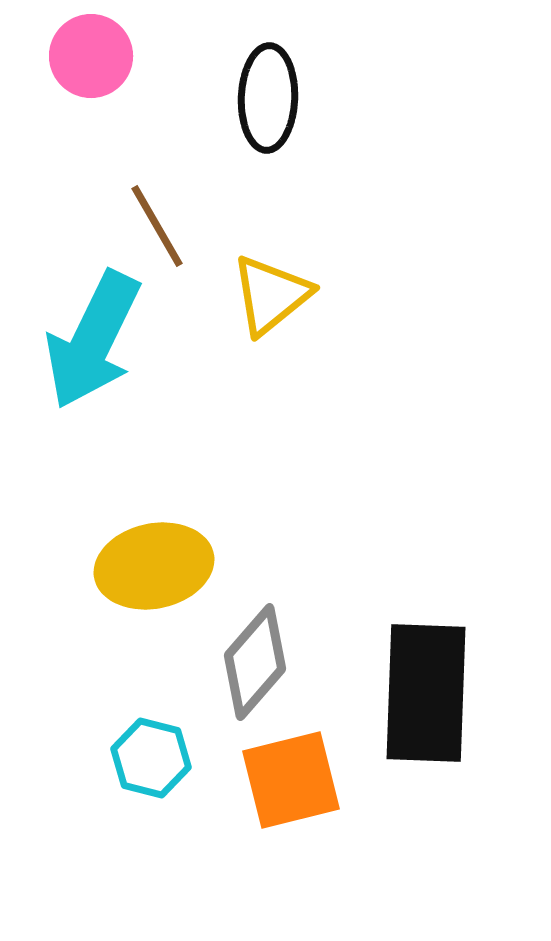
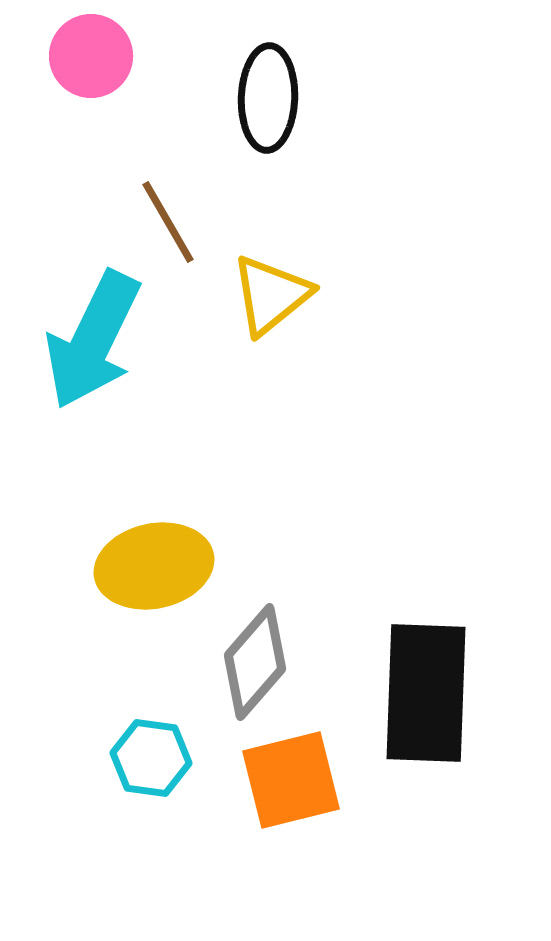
brown line: moved 11 px right, 4 px up
cyan hexagon: rotated 6 degrees counterclockwise
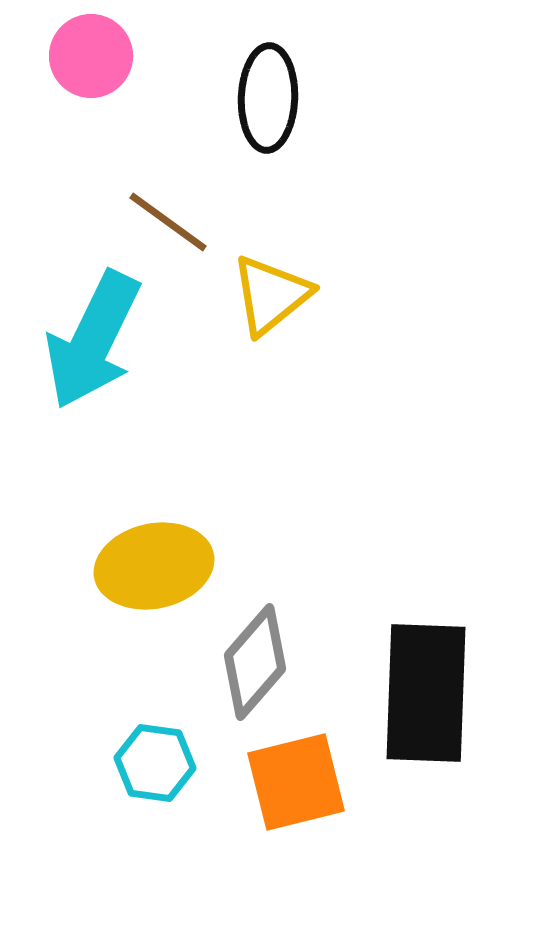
brown line: rotated 24 degrees counterclockwise
cyan hexagon: moved 4 px right, 5 px down
orange square: moved 5 px right, 2 px down
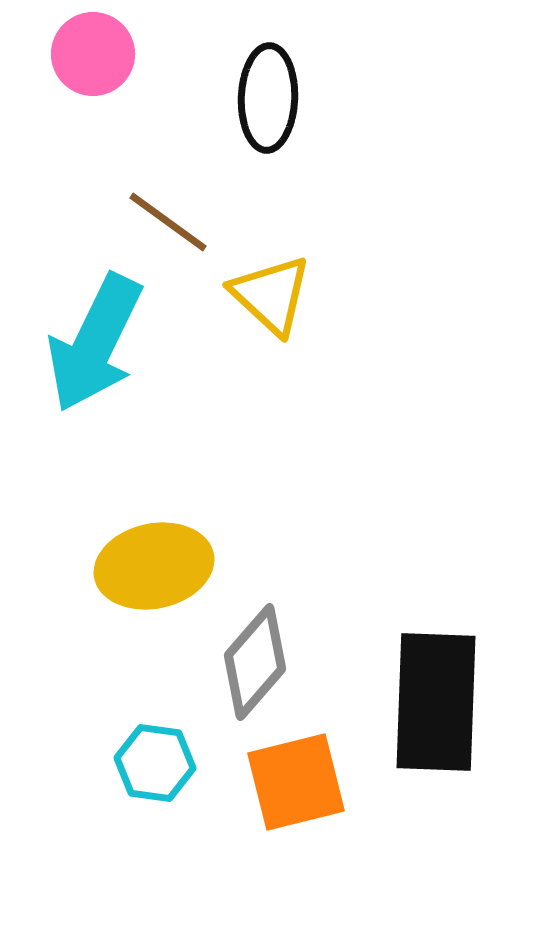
pink circle: moved 2 px right, 2 px up
yellow triangle: rotated 38 degrees counterclockwise
cyan arrow: moved 2 px right, 3 px down
black rectangle: moved 10 px right, 9 px down
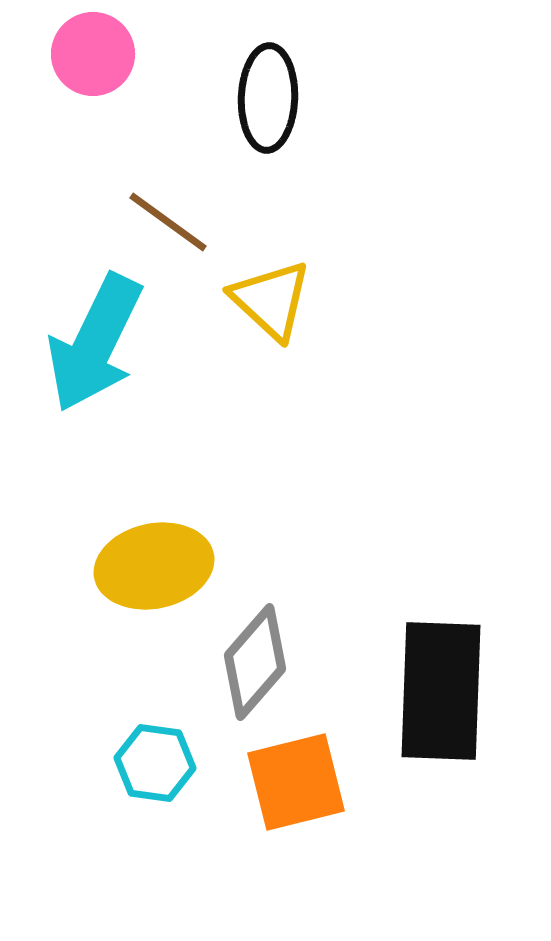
yellow triangle: moved 5 px down
black rectangle: moved 5 px right, 11 px up
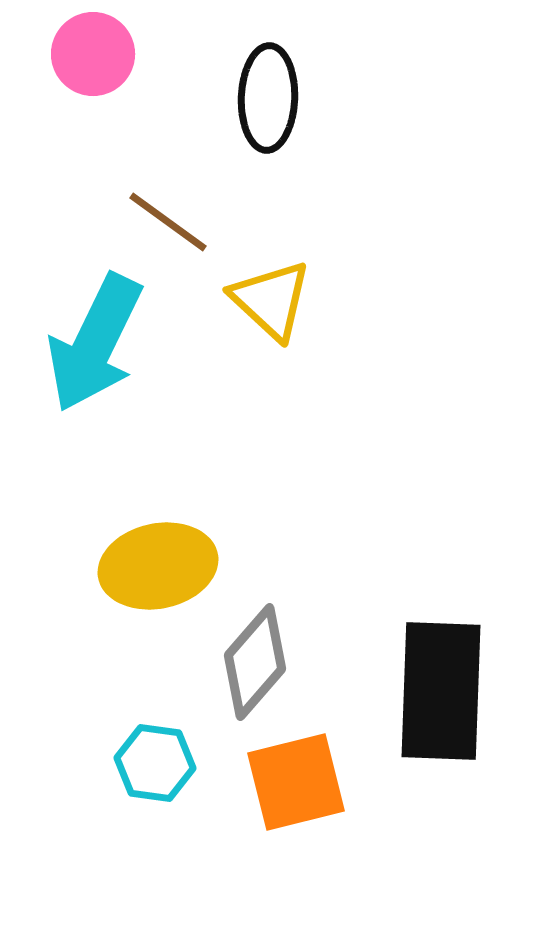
yellow ellipse: moved 4 px right
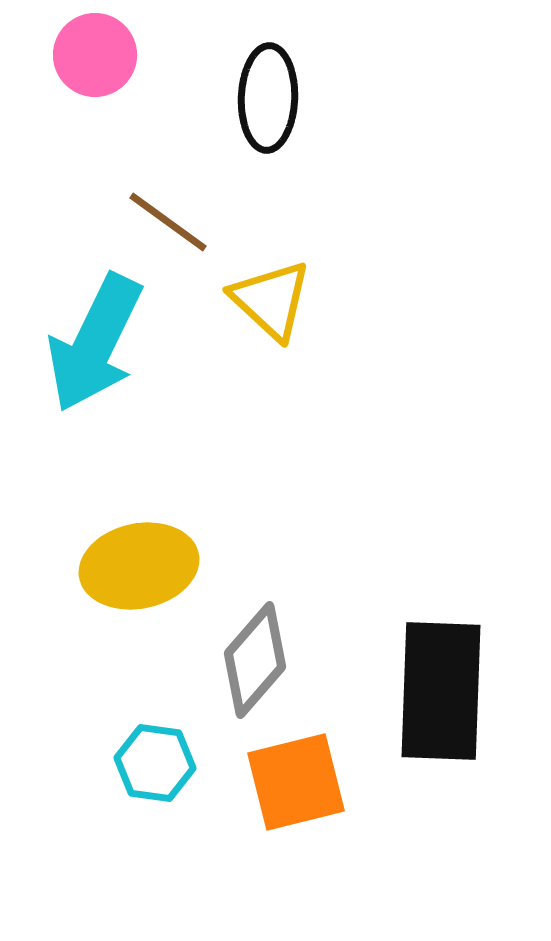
pink circle: moved 2 px right, 1 px down
yellow ellipse: moved 19 px left
gray diamond: moved 2 px up
